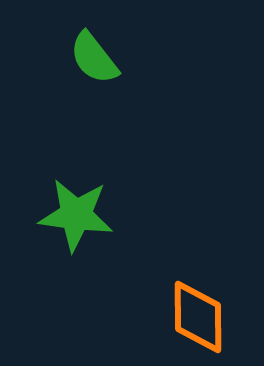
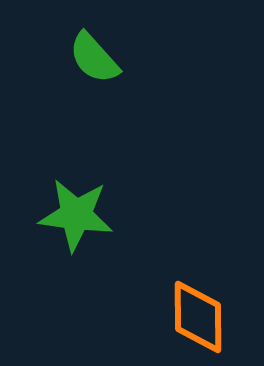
green semicircle: rotated 4 degrees counterclockwise
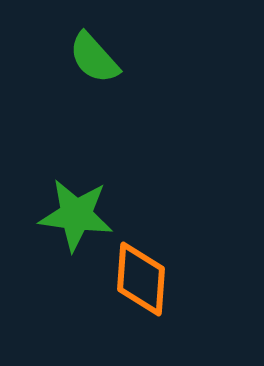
orange diamond: moved 57 px left, 38 px up; rotated 4 degrees clockwise
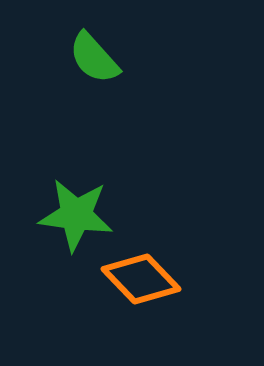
orange diamond: rotated 48 degrees counterclockwise
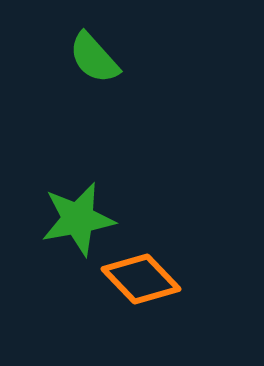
green star: moved 2 px right, 4 px down; rotated 18 degrees counterclockwise
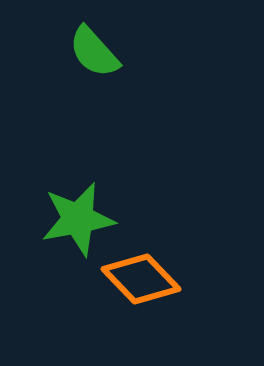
green semicircle: moved 6 px up
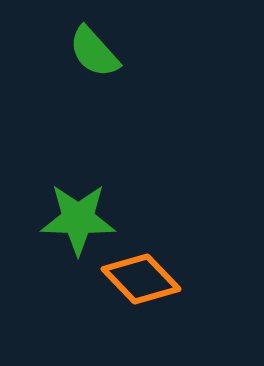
green star: rotated 12 degrees clockwise
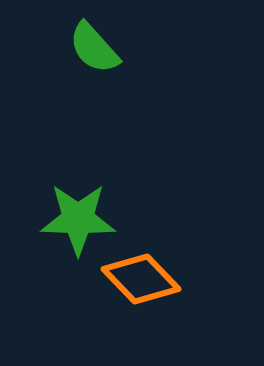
green semicircle: moved 4 px up
